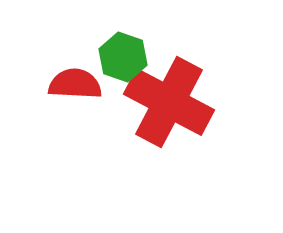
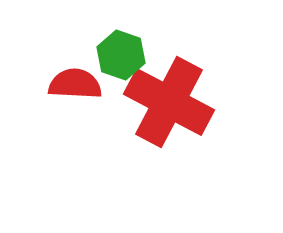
green hexagon: moved 2 px left, 2 px up
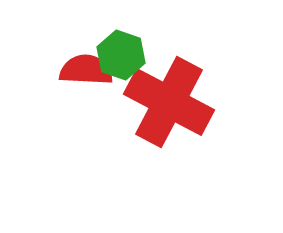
red semicircle: moved 11 px right, 14 px up
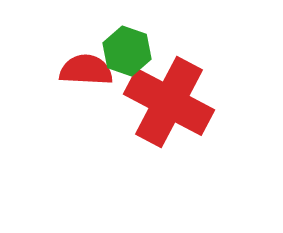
green hexagon: moved 6 px right, 4 px up
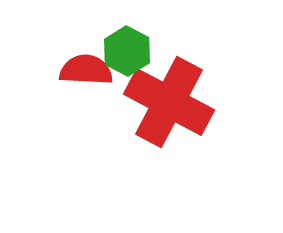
green hexagon: rotated 9 degrees clockwise
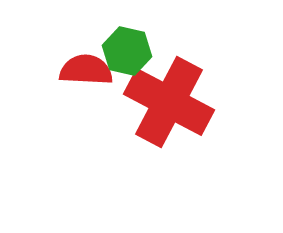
green hexagon: rotated 15 degrees counterclockwise
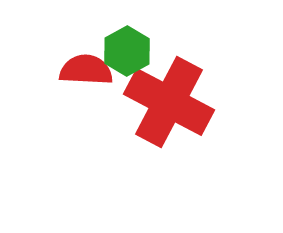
green hexagon: rotated 18 degrees clockwise
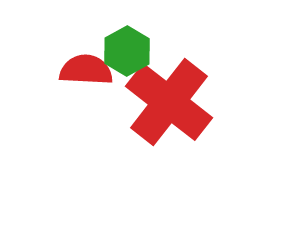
red cross: rotated 10 degrees clockwise
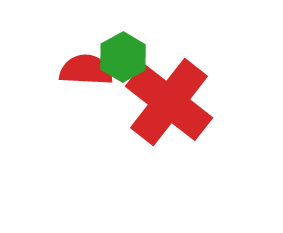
green hexagon: moved 4 px left, 6 px down
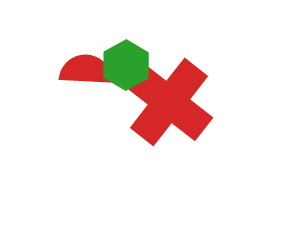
green hexagon: moved 3 px right, 8 px down
